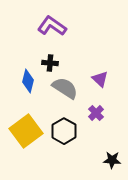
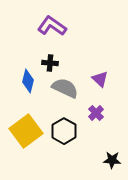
gray semicircle: rotated 8 degrees counterclockwise
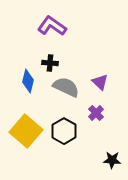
purple triangle: moved 3 px down
gray semicircle: moved 1 px right, 1 px up
yellow square: rotated 12 degrees counterclockwise
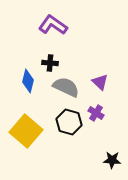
purple L-shape: moved 1 px right, 1 px up
purple cross: rotated 14 degrees counterclockwise
black hexagon: moved 5 px right, 9 px up; rotated 15 degrees counterclockwise
